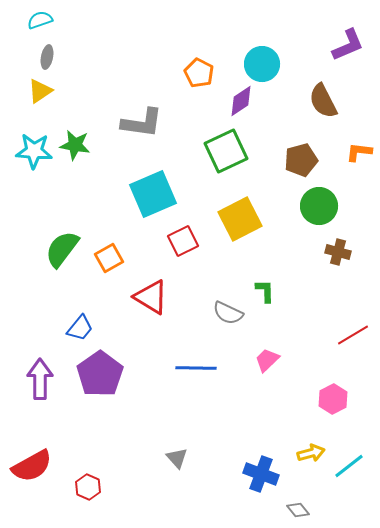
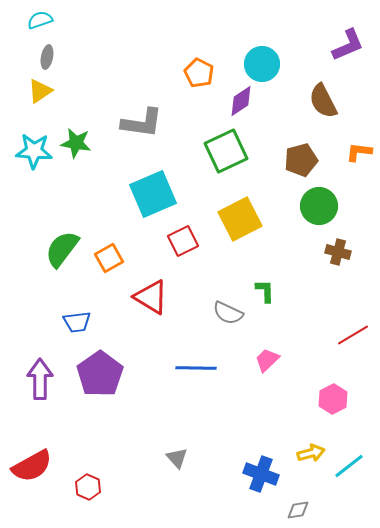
green star: moved 1 px right, 2 px up
blue trapezoid: moved 3 px left, 6 px up; rotated 44 degrees clockwise
gray diamond: rotated 60 degrees counterclockwise
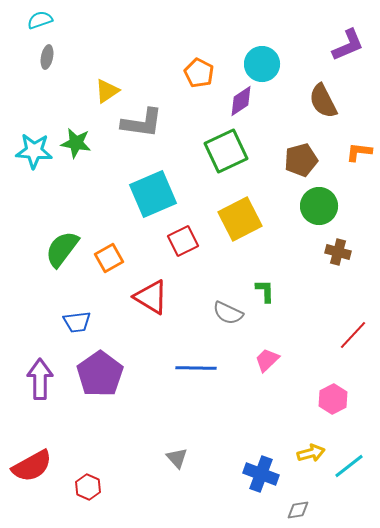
yellow triangle: moved 67 px right
red line: rotated 16 degrees counterclockwise
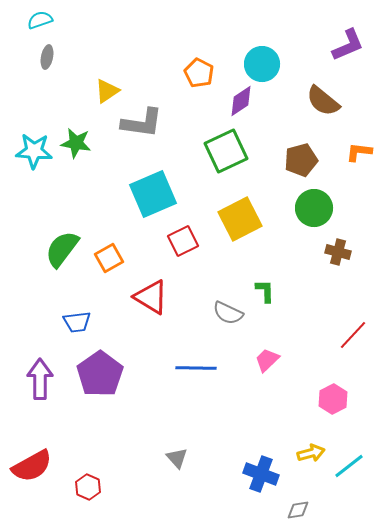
brown semicircle: rotated 24 degrees counterclockwise
green circle: moved 5 px left, 2 px down
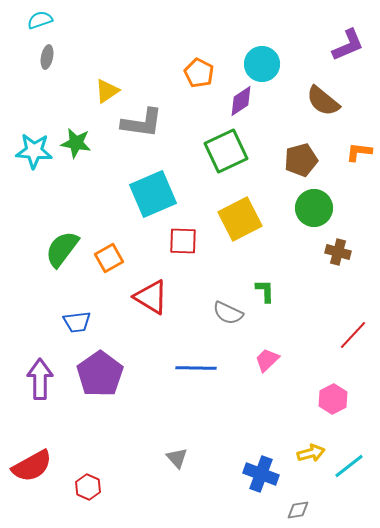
red square: rotated 28 degrees clockwise
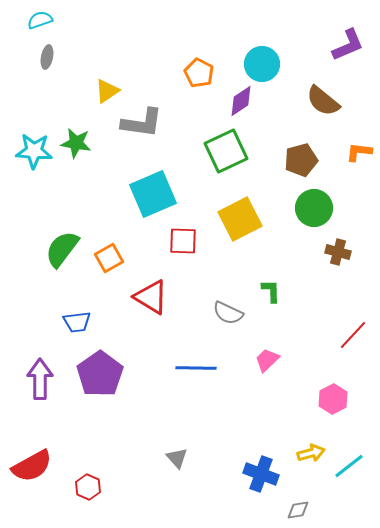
green L-shape: moved 6 px right
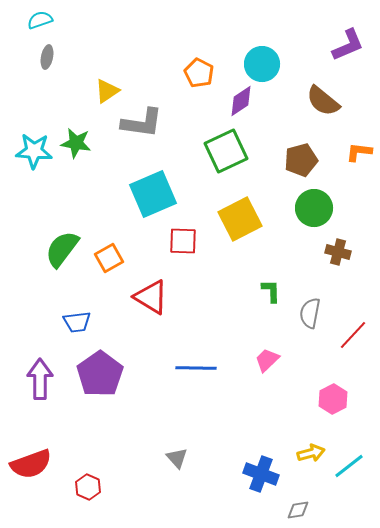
gray semicircle: moved 82 px right; rotated 76 degrees clockwise
red semicircle: moved 1 px left, 2 px up; rotated 9 degrees clockwise
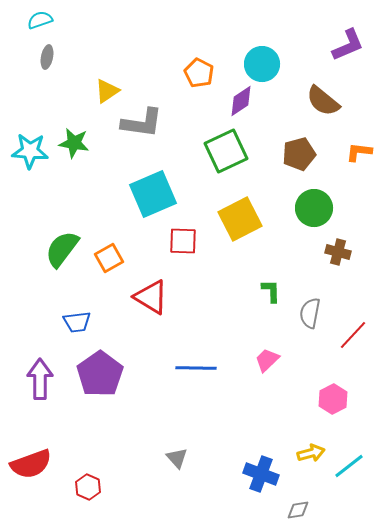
green star: moved 2 px left
cyan star: moved 4 px left
brown pentagon: moved 2 px left, 6 px up
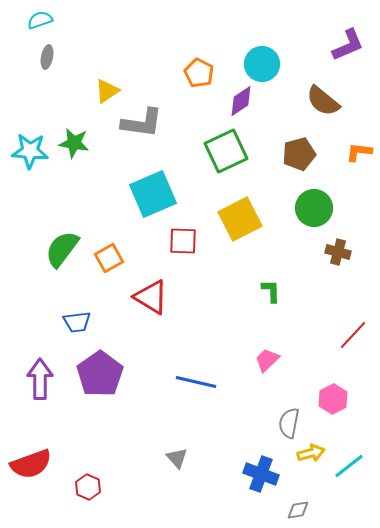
gray semicircle: moved 21 px left, 110 px down
blue line: moved 14 px down; rotated 12 degrees clockwise
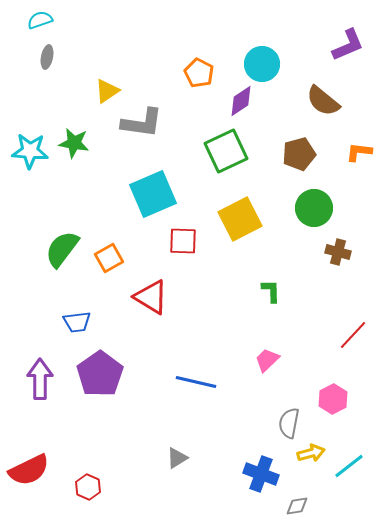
gray triangle: rotated 40 degrees clockwise
red semicircle: moved 2 px left, 6 px down; rotated 6 degrees counterclockwise
gray diamond: moved 1 px left, 4 px up
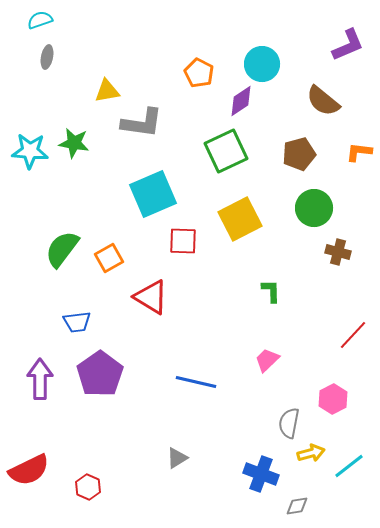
yellow triangle: rotated 24 degrees clockwise
